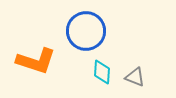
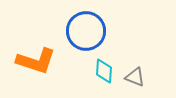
cyan diamond: moved 2 px right, 1 px up
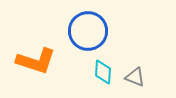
blue circle: moved 2 px right
cyan diamond: moved 1 px left, 1 px down
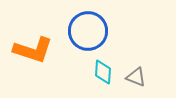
orange L-shape: moved 3 px left, 11 px up
gray triangle: moved 1 px right
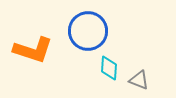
cyan diamond: moved 6 px right, 4 px up
gray triangle: moved 3 px right, 3 px down
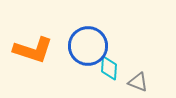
blue circle: moved 15 px down
gray triangle: moved 1 px left, 2 px down
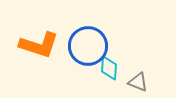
orange L-shape: moved 6 px right, 5 px up
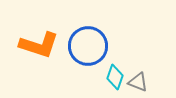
cyan diamond: moved 6 px right, 9 px down; rotated 15 degrees clockwise
